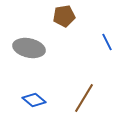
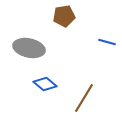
blue line: rotated 48 degrees counterclockwise
blue diamond: moved 11 px right, 16 px up
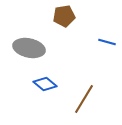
brown line: moved 1 px down
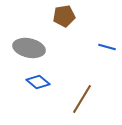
blue line: moved 5 px down
blue diamond: moved 7 px left, 2 px up
brown line: moved 2 px left
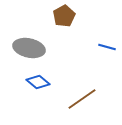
brown pentagon: rotated 20 degrees counterclockwise
brown line: rotated 24 degrees clockwise
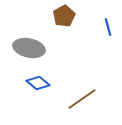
blue line: moved 1 px right, 20 px up; rotated 60 degrees clockwise
blue diamond: moved 1 px down
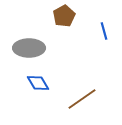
blue line: moved 4 px left, 4 px down
gray ellipse: rotated 12 degrees counterclockwise
blue diamond: rotated 20 degrees clockwise
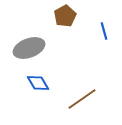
brown pentagon: moved 1 px right
gray ellipse: rotated 20 degrees counterclockwise
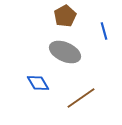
gray ellipse: moved 36 px right, 4 px down; rotated 44 degrees clockwise
brown line: moved 1 px left, 1 px up
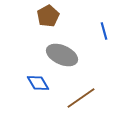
brown pentagon: moved 17 px left
gray ellipse: moved 3 px left, 3 px down
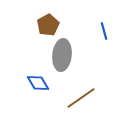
brown pentagon: moved 9 px down
gray ellipse: rotated 72 degrees clockwise
